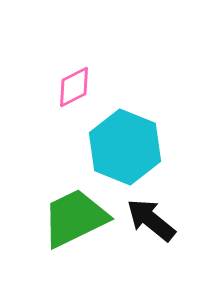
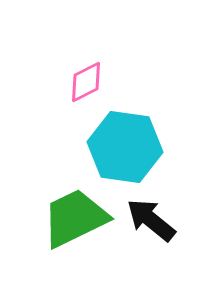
pink diamond: moved 12 px right, 5 px up
cyan hexagon: rotated 14 degrees counterclockwise
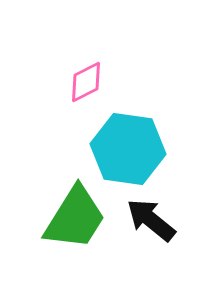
cyan hexagon: moved 3 px right, 2 px down
green trapezoid: rotated 148 degrees clockwise
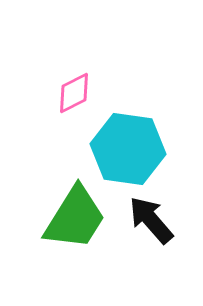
pink diamond: moved 12 px left, 11 px down
black arrow: rotated 10 degrees clockwise
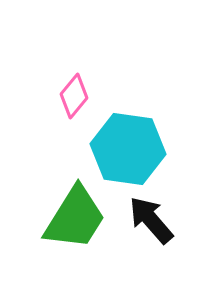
pink diamond: moved 3 px down; rotated 24 degrees counterclockwise
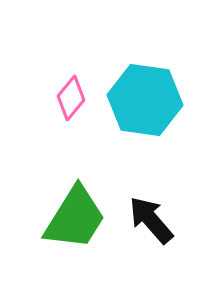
pink diamond: moved 3 px left, 2 px down
cyan hexagon: moved 17 px right, 49 px up
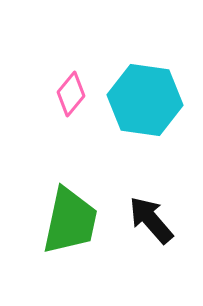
pink diamond: moved 4 px up
green trapezoid: moved 5 px left, 3 px down; rotated 20 degrees counterclockwise
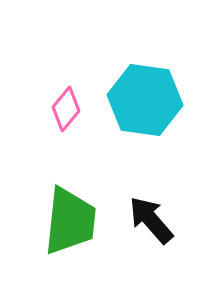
pink diamond: moved 5 px left, 15 px down
green trapezoid: rotated 6 degrees counterclockwise
